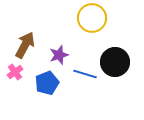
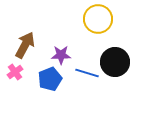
yellow circle: moved 6 px right, 1 px down
purple star: moved 2 px right; rotated 18 degrees clockwise
blue line: moved 2 px right, 1 px up
blue pentagon: moved 3 px right, 4 px up
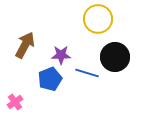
black circle: moved 5 px up
pink cross: moved 30 px down
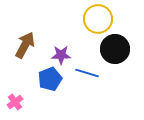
black circle: moved 8 px up
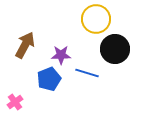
yellow circle: moved 2 px left
blue pentagon: moved 1 px left
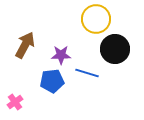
blue pentagon: moved 3 px right, 2 px down; rotated 15 degrees clockwise
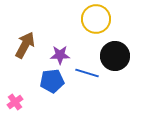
black circle: moved 7 px down
purple star: moved 1 px left
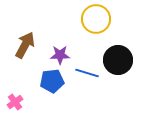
black circle: moved 3 px right, 4 px down
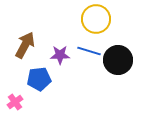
blue line: moved 2 px right, 22 px up
blue pentagon: moved 13 px left, 2 px up
